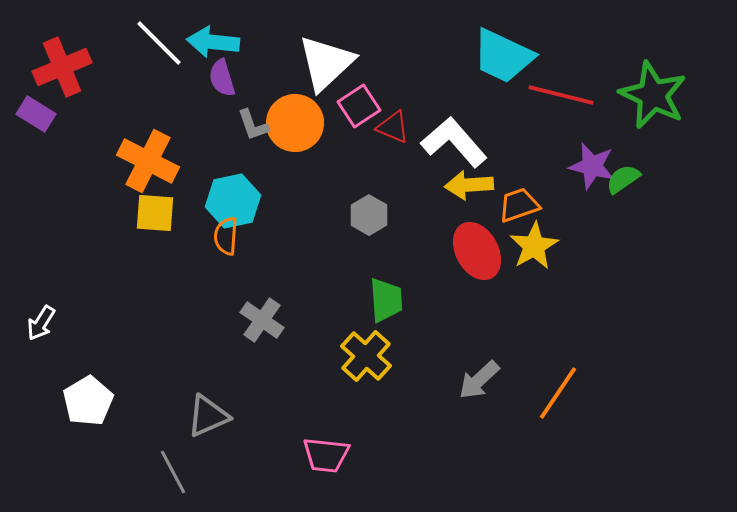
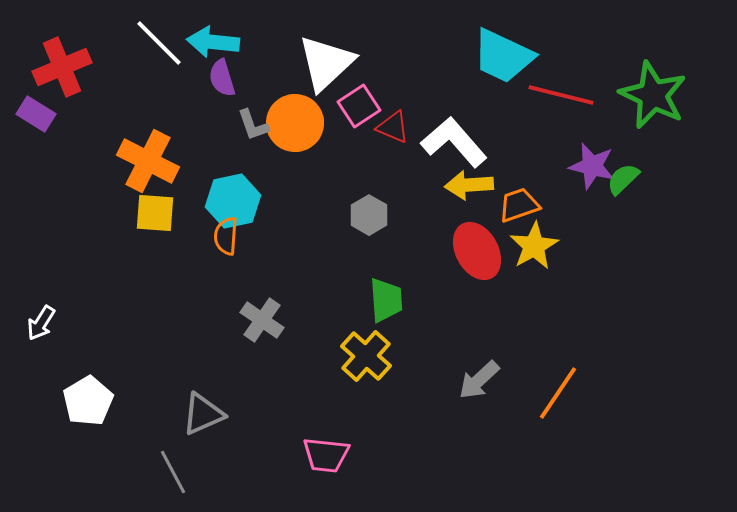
green semicircle: rotated 9 degrees counterclockwise
gray triangle: moved 5 px left, 2 px up
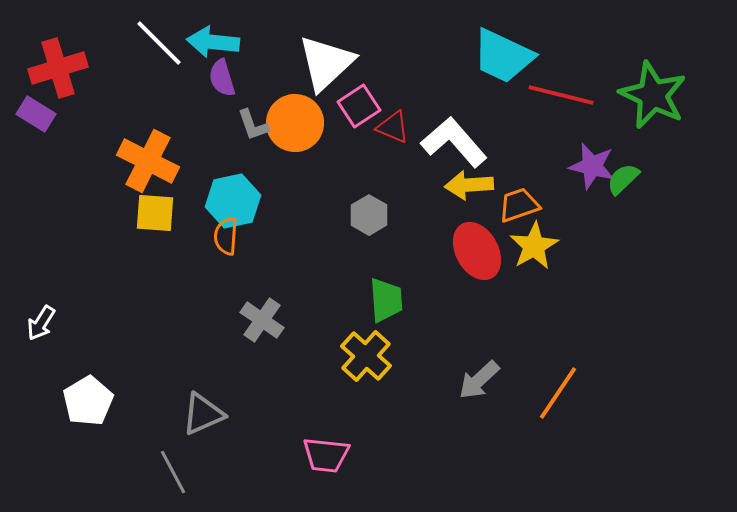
red cross: moved 4 px left, 1 px down; rotated 6 degrees clockwise
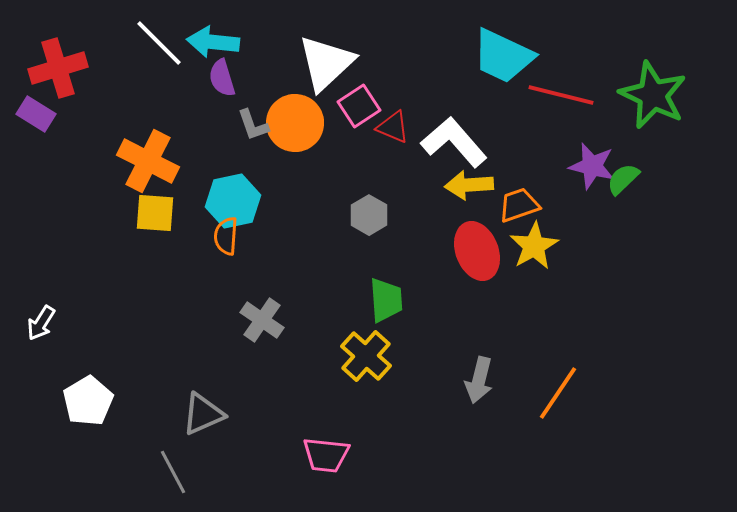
red ellipse: rotated 8 degrees clockwise
gray arrow: rotated 33 degrees counterclockwise
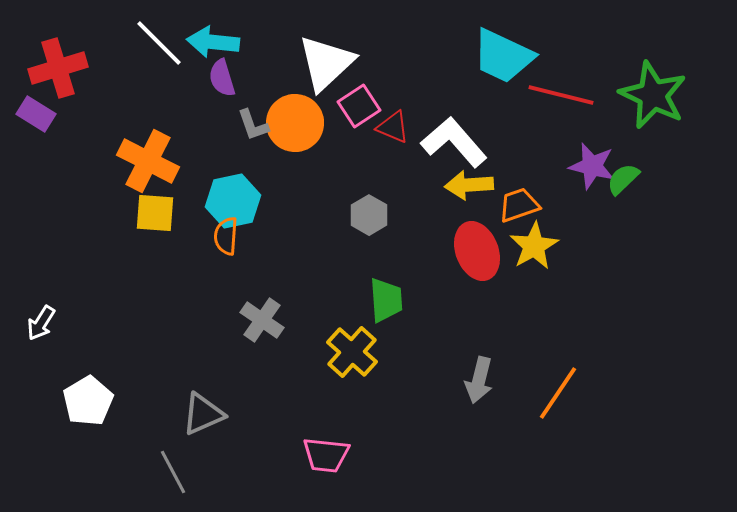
yellow cross: moved 14 px left, 4 px up
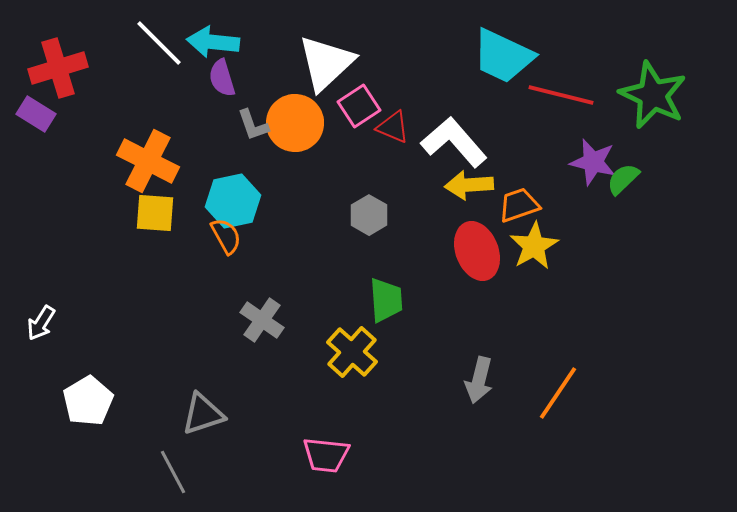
purple star: moved 1 px right, 4 px up
orange semicircle: rotated 147 degrees clockwise
gray triangle: rotated 6 degrees clockwise
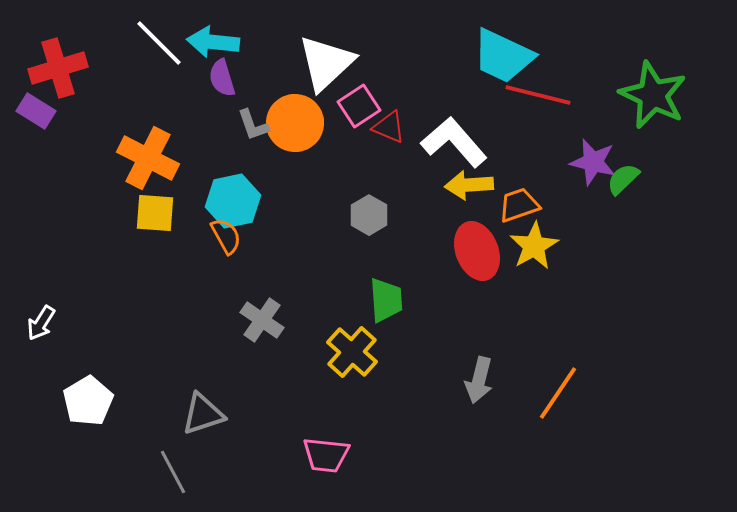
red line: moved 23 px left
purple rectangle: moved 3 px up
red triangle: moved 4 px left
orange cross: moved 3 px up
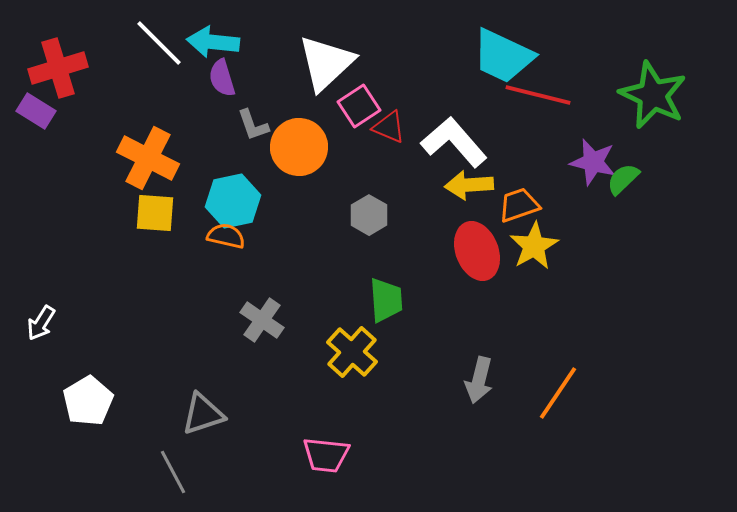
orange circle: moved 4 px right, 24 px down
orange semicircle: rotated 48 degrees counterclockwise
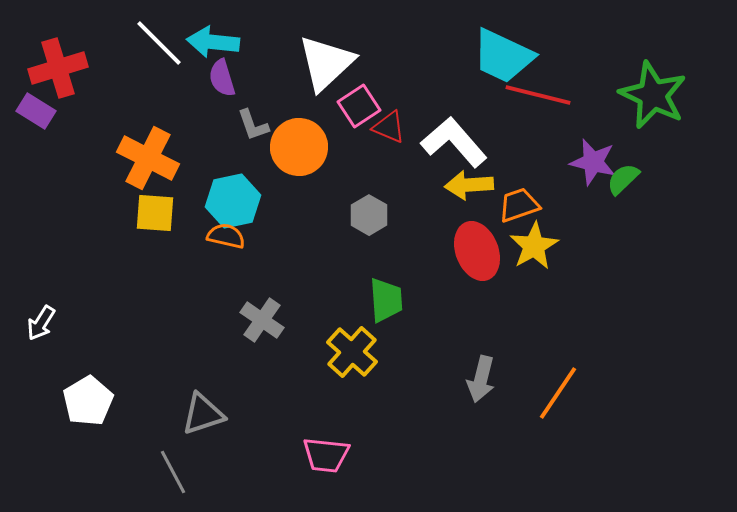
gray arrow: moved 2 px right, 1 px up
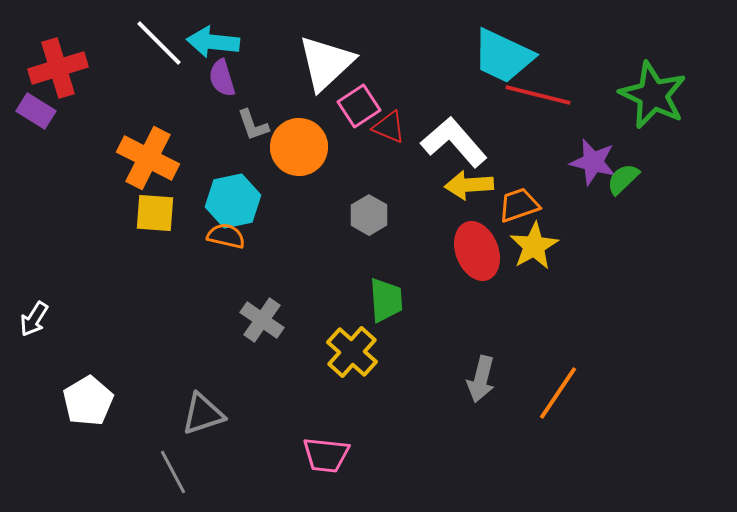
white arrow: moved 7 px left, 4 px up
